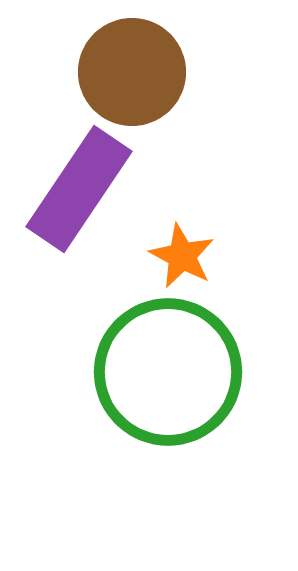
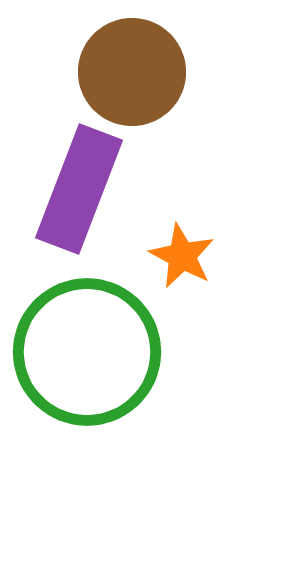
purple rectangle: rotated 13 degrees counterclockwise
green circle: moved 81 px left, 20 px up
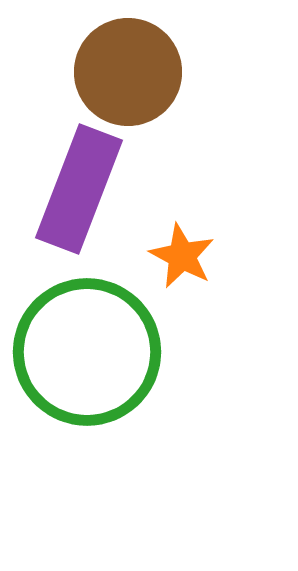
brown circle: moved 4 px left
